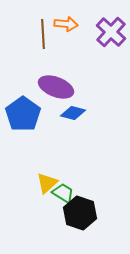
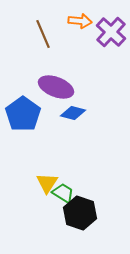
orange arrow: moved 14 px right, 3 px up
brown line: rotated 20 degrees counterclockwise
yellow triangle: rotated 15 degrees counterclockwise
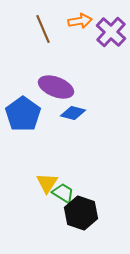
orange arrow: rotated 15 degrees counterclockwise
brown line: moved 5 px up
black hexagon: moved 1 px right
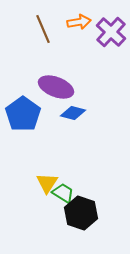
orange arrow: moved 1 px left, 1 px down
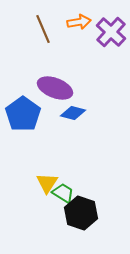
purple ellipse: moved 1 px left, 1 px down
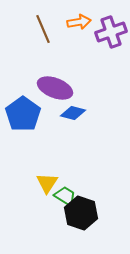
purple cross: rotated 28 degrees clockwise
green trapezoid: moved 2 px right, 3 px down
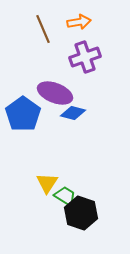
purple cross: moved 26 px left, 25 px down
purple ellipse: moved 5 px down
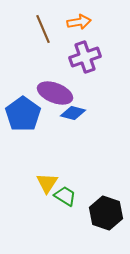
black hexagon: moved 25 px right
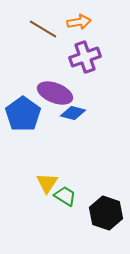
brown line: rotated 36 degrees counterclockwise
